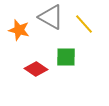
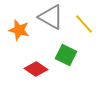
green square: moved 2 px up; rotated 25 degrees clockwise
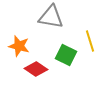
gray triangle: rotated 20 degrees counterclockwise
yellow line: moved 6 px right, 17 px down; rotated 25 degrees clockwise
orange star: moved 16 px down
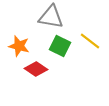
yellow line: rotated 35 degrees counterclockwise
green square: moved 6 px left, 9 px up
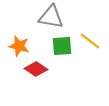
green square: moved 2 px right; rotated 30 degrees counterclockwise
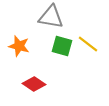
yellow line: moved 2 px left, 3 px down
green square: rotated 20 degrees clockwise
red diamond: moved 2 px left, 15 px down
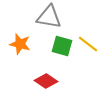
gray triangle: moved 2 px left
orange star: moved 1 px right, 2 px up
red diamond: moved 12 px right, 3 px up
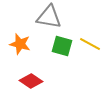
yellow line: moved 2 px right; rotated 10 degrees counterclockwise
red diamond: moved 15 px left
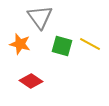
gray triangle: moved 9 px left; rotated 44 degrees clockwise
